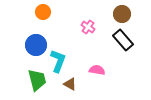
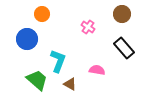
orange circle: moved 1 px left, 2 px down
black rectangle: moved 1 px right, 8 px down
blue circle: moved 9 px left, 6 px up
green trapezoid: rotated 35 degrees counterclockwise
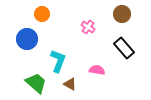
green trapezoid: moved 1 px left, 3 px down
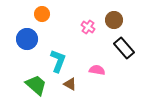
brown circle: moved 8 px left, 6 px down
green trapezoid: moved 2 px down
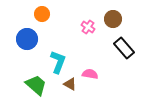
brown circle: moved 1 px left, 1 px up
cyan L-shape: moved 1 px down
pink semicircle: moved 7 px left, 4 px down
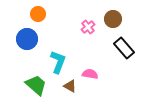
orange circle: moved 4 px left
pink cross: rotated 16 degrees clockwise
brown triangle: moved 2 px down
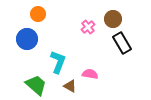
black rectangle: moved 2 px left, 5 px up; rotated 10 degrees clockwise
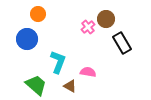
brown circle: moved 7 px left
pink semicircle: moved 2 px left, 2 px up
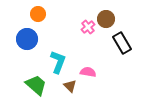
brown triangle: rotated 16 degrees clockwise
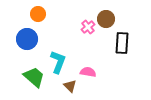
black rectangle: rotated 35 degrees clockwise
green trapezoid: moved 2 px left, 8 px up
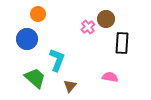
cyan L-shape: moved 1 px left, 2 px up
pink semicircle: moved 22 px right, 5 px down
green trapezoid: moved 1 px right, 1 px down
brown triangle: rotated 24 degrees clockwise
